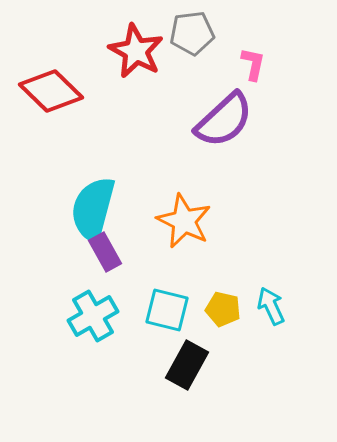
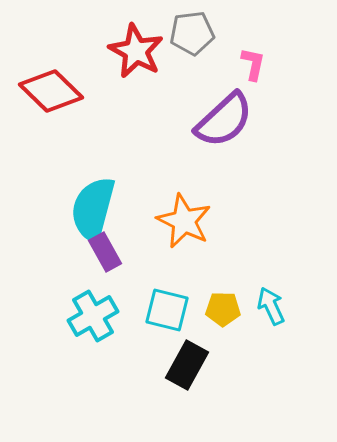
yellow pentagon: rotated 12 degrees counterclockwise
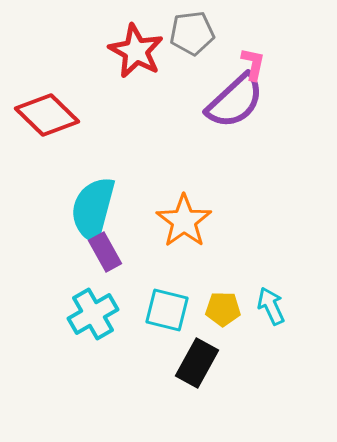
red diamond: moved 4 px left, 24 px down
purple semicircle: moved 11 px right, 19 px up
orange star: rotated 10 degrees clockwise
cyan cross: moved 2 px up
black rectangle: moved 10 px right, 2 px up
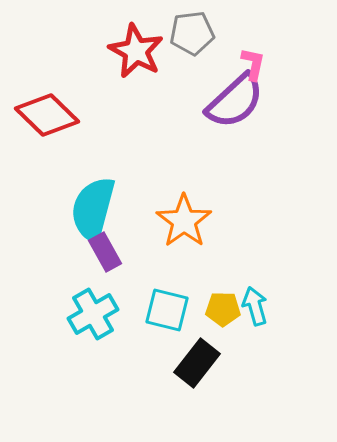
cyan arrow: moved 16 px left; rotated 9 degrees clockwise
black rectangle: rotated 9 degrees clockwise
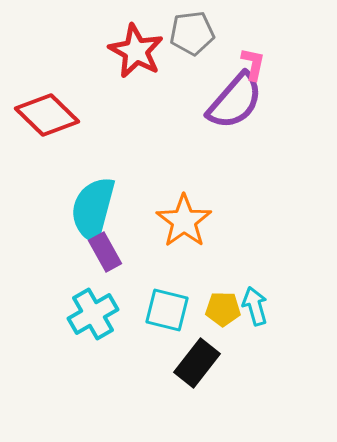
purple semicircle: rotated 6 degrees counterclockwise
